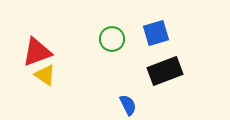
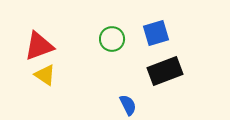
red triangle: moved 2 px right, 6 px up
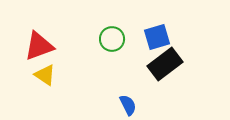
blue square: moved 1 px right, 4 px down
black rectangle: moved 7 px up; rotated 16 degrees counterclockwise
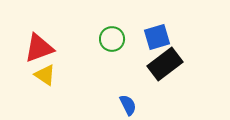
red triangle: moved 2 px down
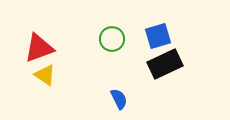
blue square: moved 1 px right, 1 px up
black rectangle: rotated 12 degrees clockwise
blue semicircle: moved 9 px left, 6 px up
